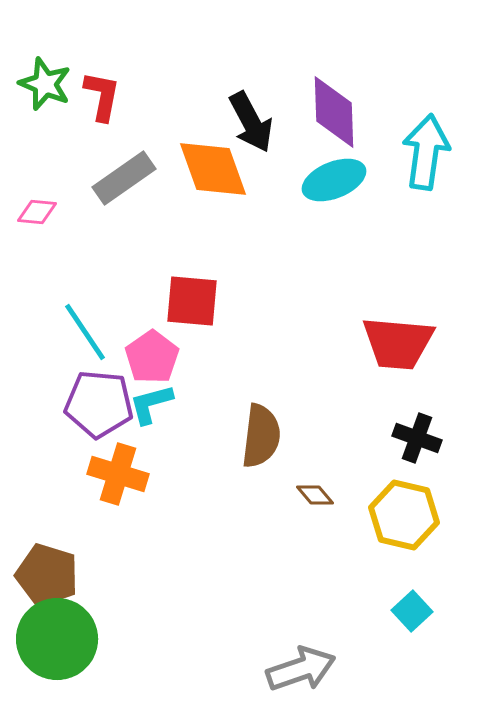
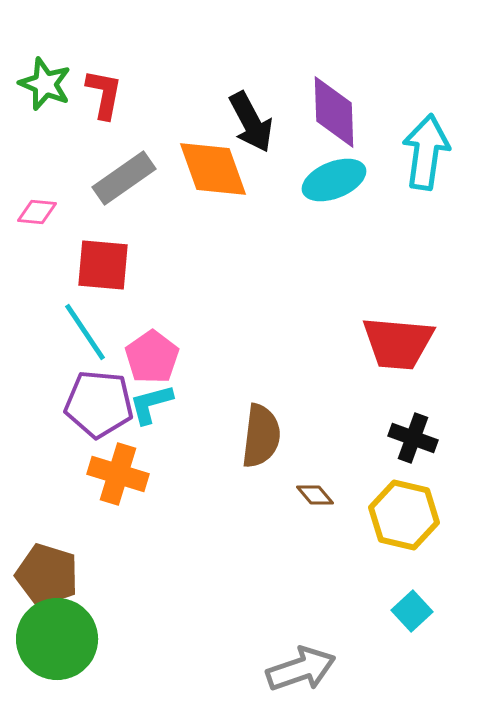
red L-shape: moved 2 px right, 2 px up
red square: moved 89 px left, 36 px up
black cross: moved 4 px left
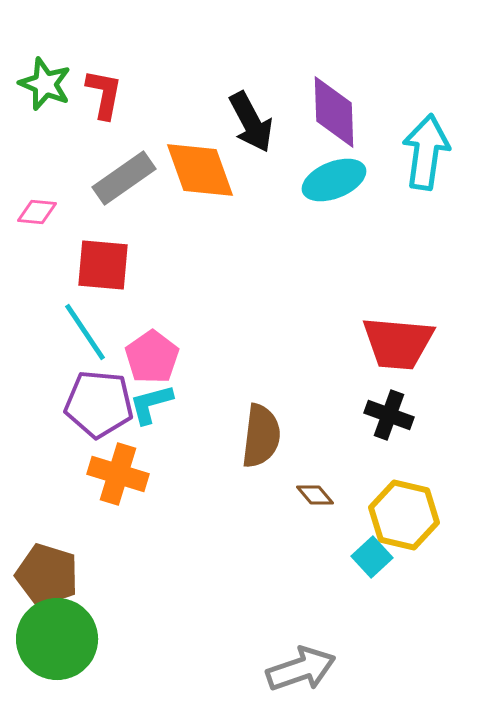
orange diamond: moved 13 px left, 1 px down
black cross: moved 24 px left, 23 px up
cyan square: moved 40 px left, 54 px up
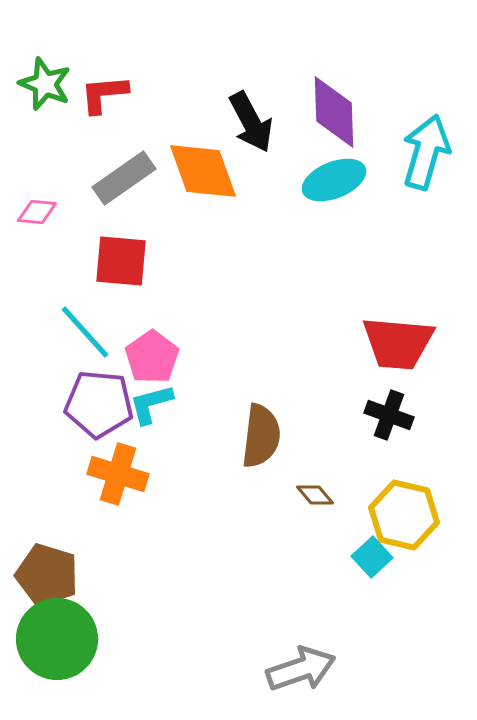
red L-shape: rotated 106 degrees counterclockwise
cyan arrow: rotated 8 degrees clockwise
orange diamond: moved 3 px right, 1 px down
red square: moved 18 px right, 4 px up
cyan line: rotated 8 degrees counterclockwise
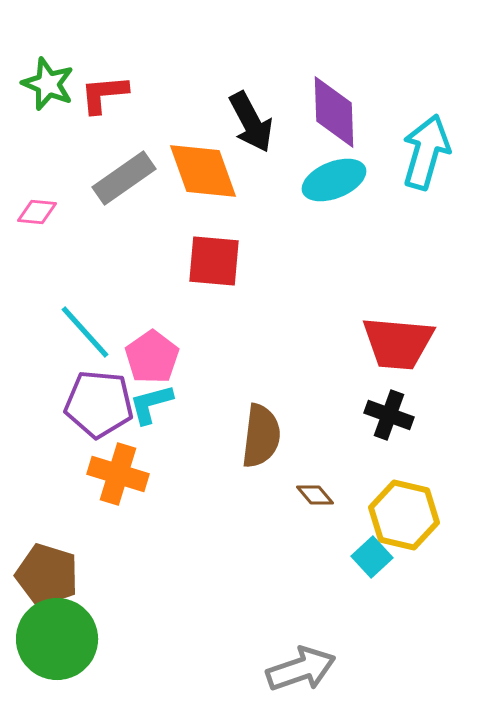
green star: moved 3 px right
red square: moved 93 px right
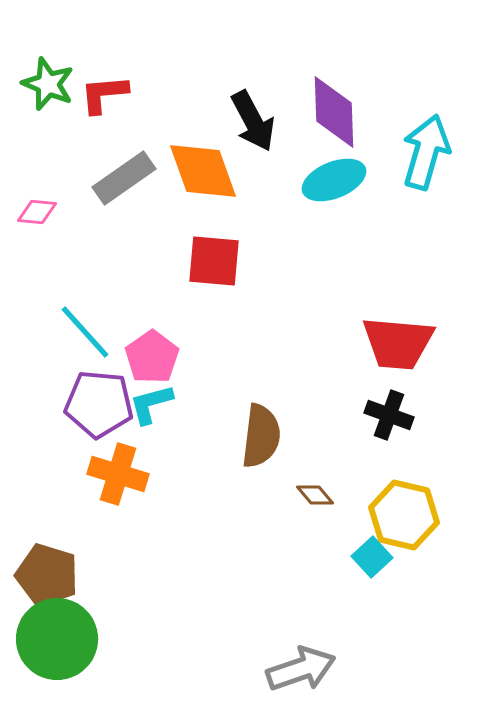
black arrow: moved 2 px right, 1 px up
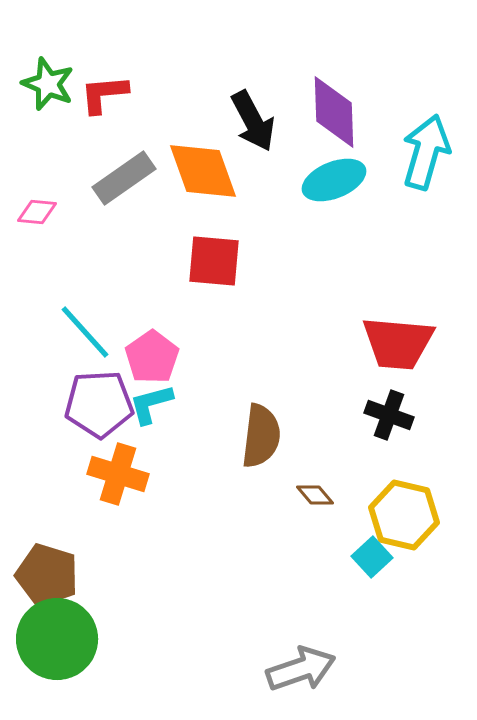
purple pentagon: rotated 8 degrees counterclockwise
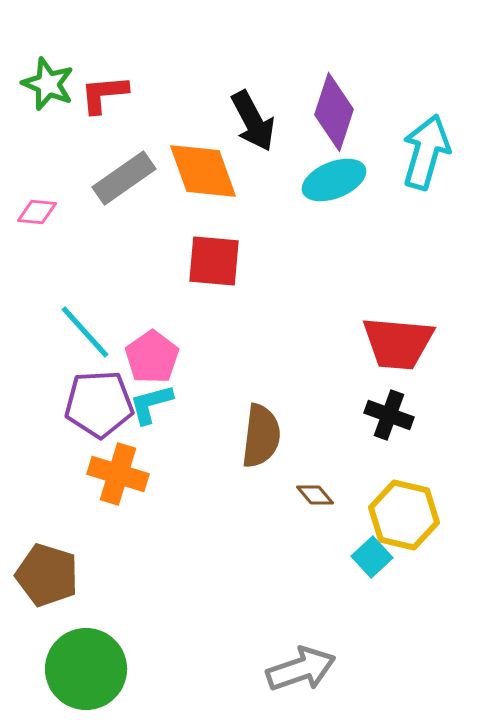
purple diamond: rotated 20 degrees clockwise
green circle: moved 29 px right, 30 px down
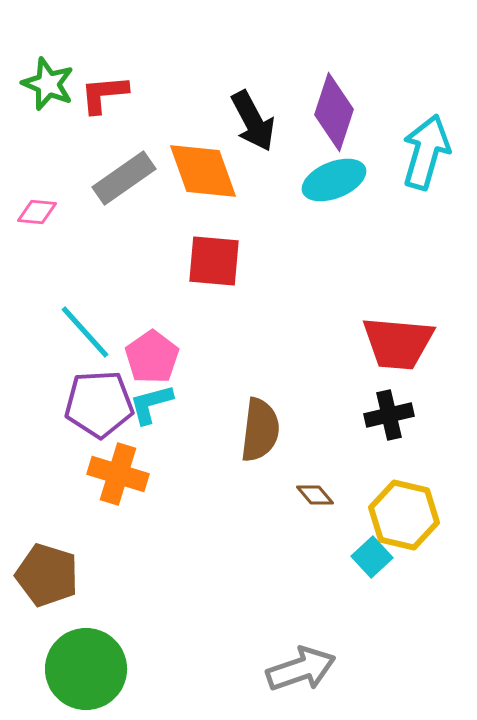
black cross: rotated 33 degrees counterclockwise
brown semicircle: moved 1 px left, 6 px up
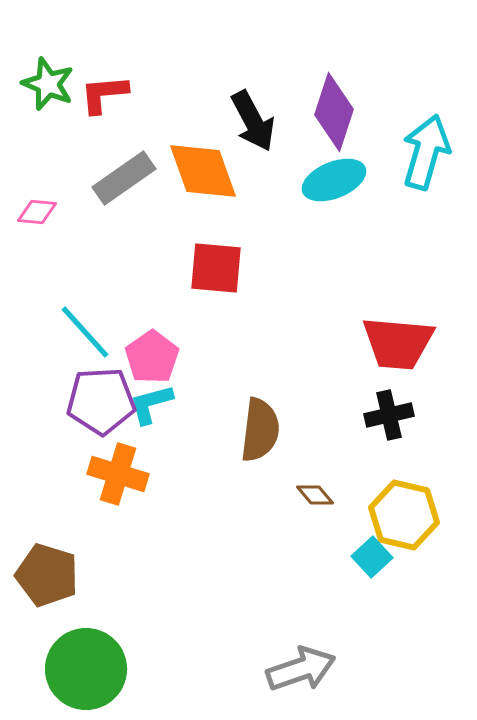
red square: moved 2 px right, 7 px down
purple pentagon: moved 2 px right, 3 px up
